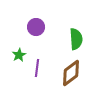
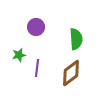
green star: rotated 16 degrees clockwise
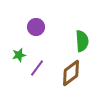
green semicircle: moved 6 px right, 2 px down
purple line: rotated 30 degrees clockwise
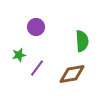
brown diamond: moved 1 px right, 1 px down; rotated 28 degrees clockwise
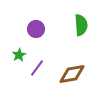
purple circle: moved 2 px down
green semicircle: moved 1 px left, 16 px up
green star: rotated 16 degrees counterclockwise
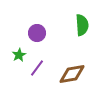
green semicircle: moved 1 px right
purple circle: moved 1 px right, 4 px down
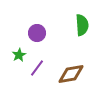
brown diamond: moved 1 px left
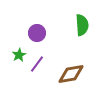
purple line: moved 4 px up
